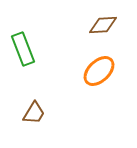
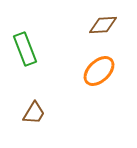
green rectangle: moved 2 px right
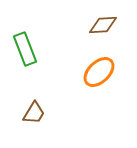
orange ellipse: moved 1 px down
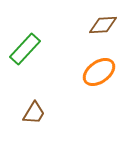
green rectangle: rotated 64 degrees clockwise
orange ellipse: rotated 8 degrees clockwise
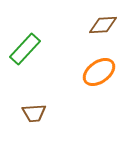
brown trapezoid: rotated 55 degrees clockwise
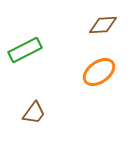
green rectangle: moved 1 px down; rotated 20 degrees clockwise
brown trapezoid: rotated 50 degrees counterclockwise
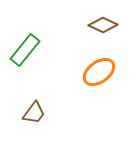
brown diamond: rotated 28 degrees clockwise
green rectangle: rotated 24 degrees counterclockwise
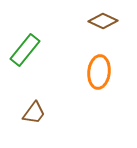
brown diamond: moved 4 px up
orange ellipse: rotated 48 degrees counterclockwise
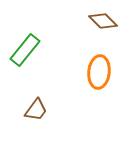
brown diamond: rotated 20 degrees clockwise
brown trapezoid: moved 2 px right, 3 px up
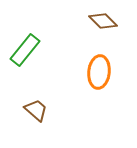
brown trapezoid: rotated 85 degrees counterclockwise
